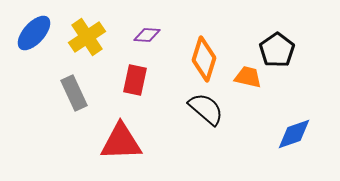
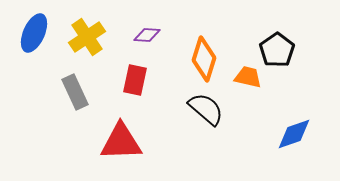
blue ellipse: rotated 18 degrees counterclockwise
gray rectangle: moved 1 px right, 1 px up
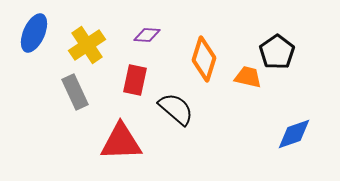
yellow cross: moved 8 px down
black pentagon: moved 2 px down
black semicircle: moved 30 px left
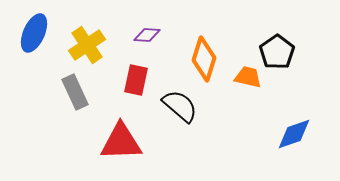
red rectangle: moved 1 px right
black semicircle: moved 4 px right, 3 px up
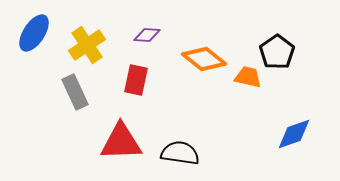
blue ellipse: rotated 9 degrees clockwise
orange diamond: rotated 69 degrees counterclockwise
black semicircle: moved 47 px down; rotated 33 degrees counterclockwise
